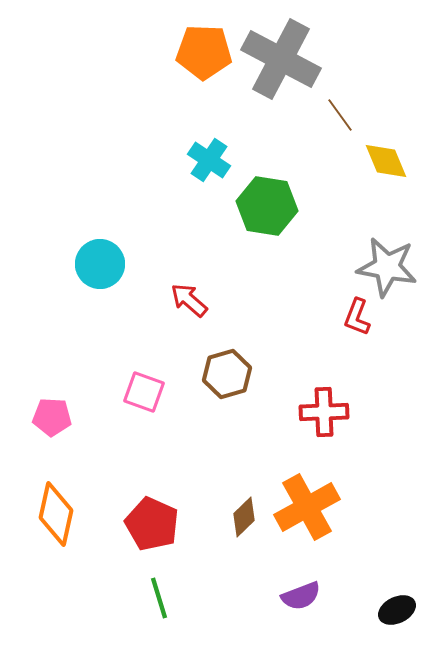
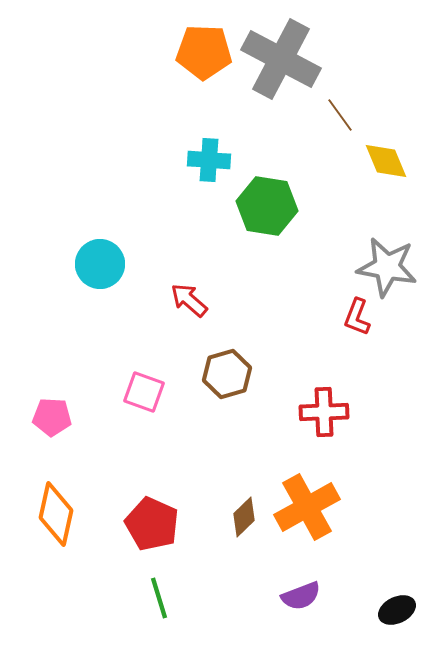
cyan cross: rotated 30 degrees counterclockwise
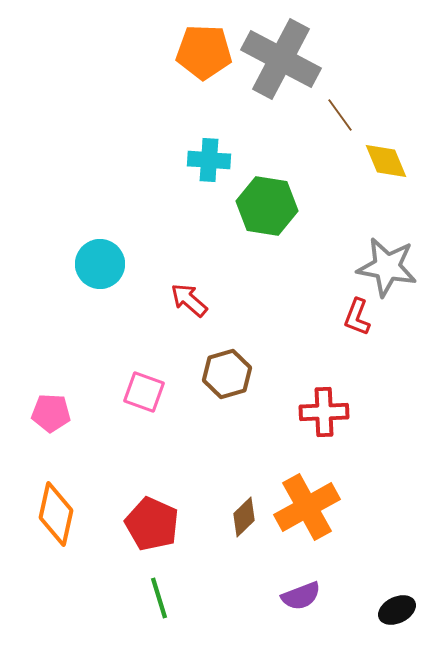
pink pentagon: moved 1 px left, 4 px up
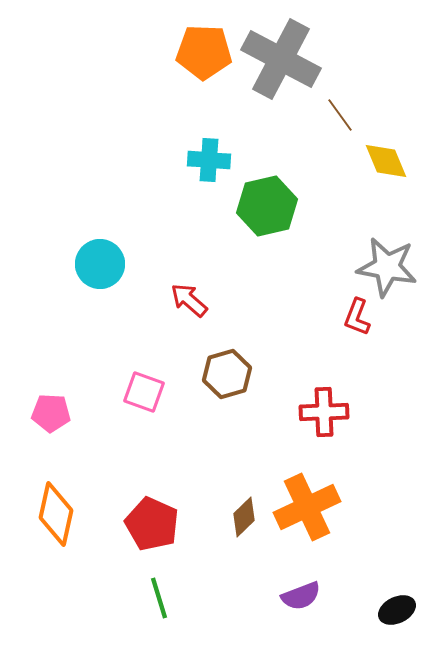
green hexagon: rotated 22 degrees counterclockwise
orange cross: rotated 4 degrees clockwise
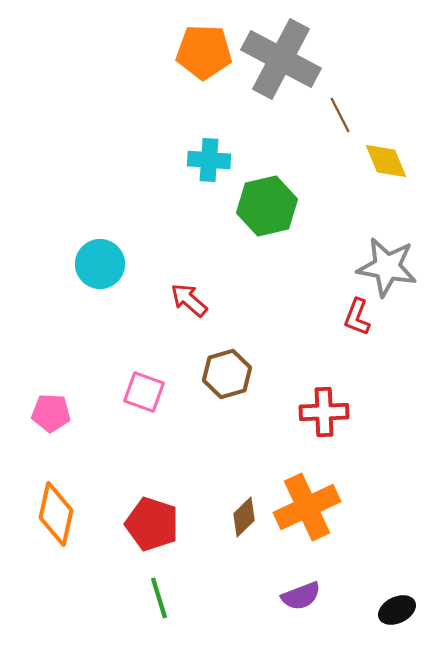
brown line: rotated 9 degrees clockwise
red pentagon: rotated 6 degrees counterclockwise
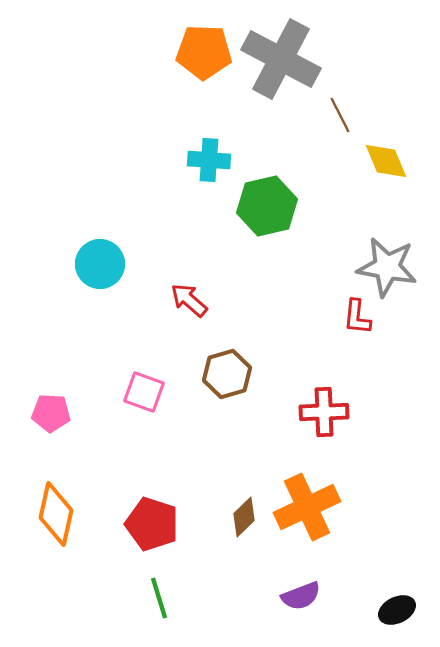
red L-shape: rotated 15 degrees counterclockwise
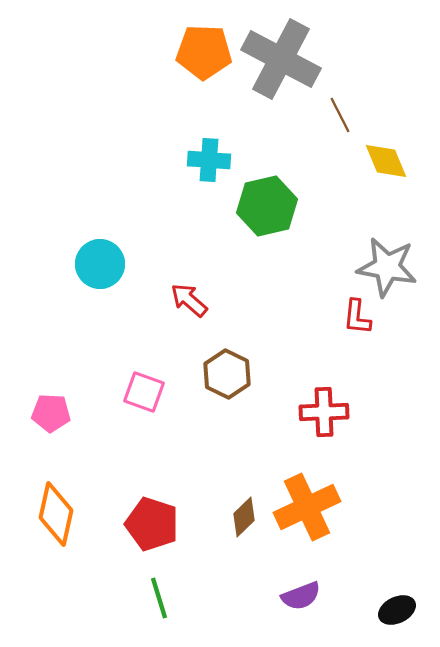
brown hexagon: rotated 18 degrees counterclockwise
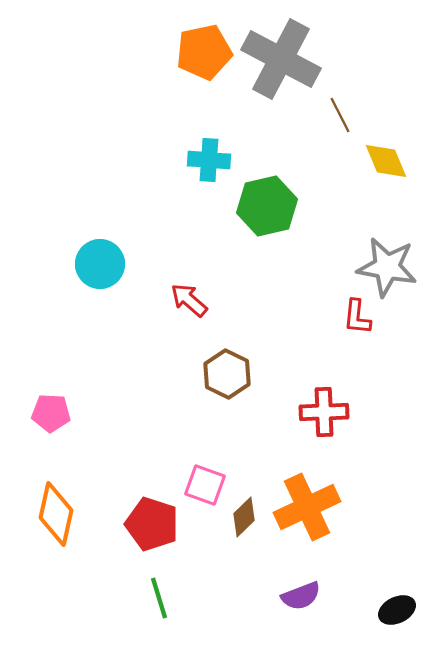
orange pentagon: rotated 14 degrees counterclockwise
pink square: moved 61 px right, 93 px down
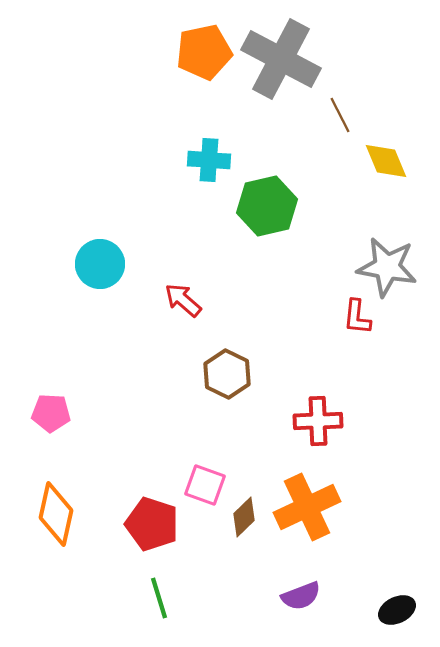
red arrow: moved 6 px left
red cross: moved 6 px left, 9 px down
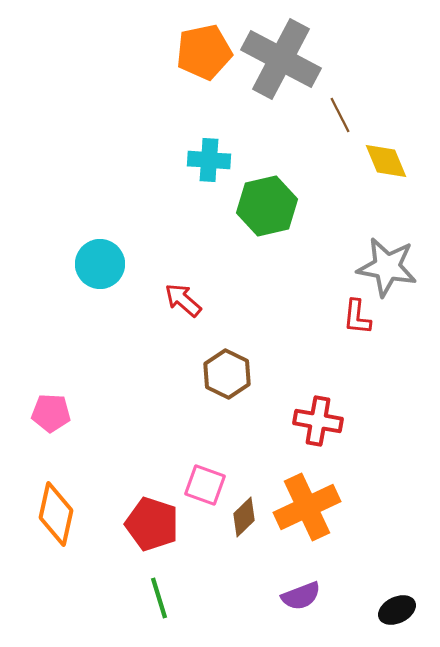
red cross: rotated 12 degrees clockwise
